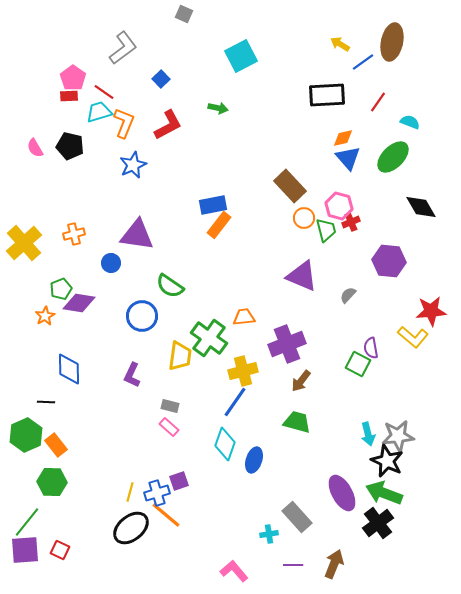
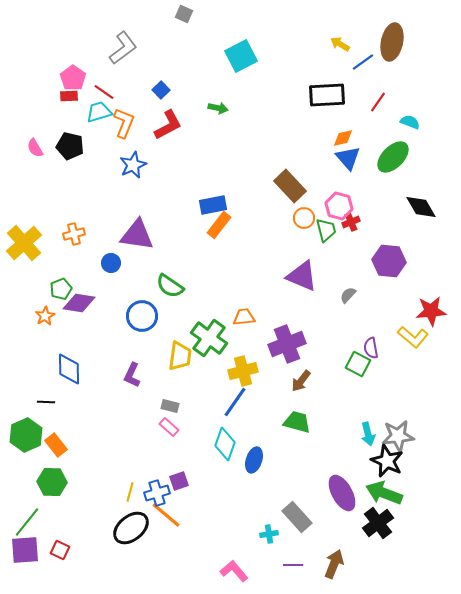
blue square at (161, 79): moved 11 px down
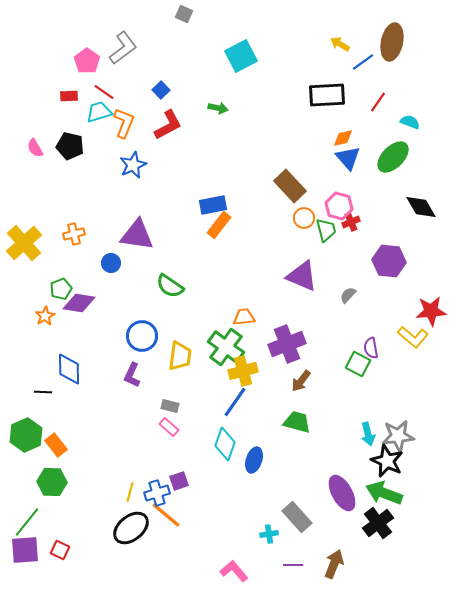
pink pentagon at (73, 78): moved 14 px right, 17 px up
blue circle at (142, 316): moved 20 px down
green cross at (209, 338): moved 17 px right, 9 px down
black line at (46, 402): moved 3 px left, 10 px up
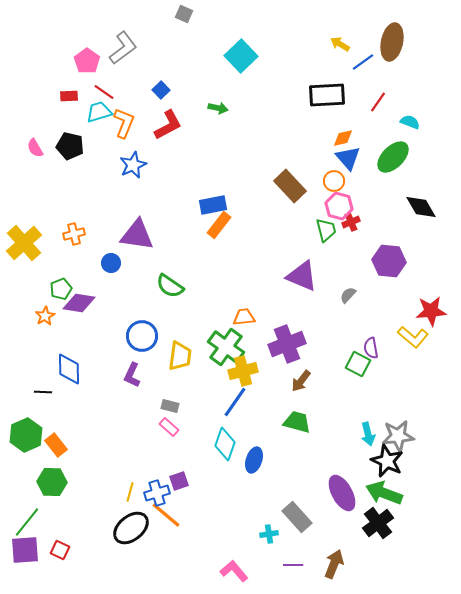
cyan square at (241, 56): rotated 16 degrees counterclockwise
orange circle at (304, 218): moved 30 px right, 37 px up
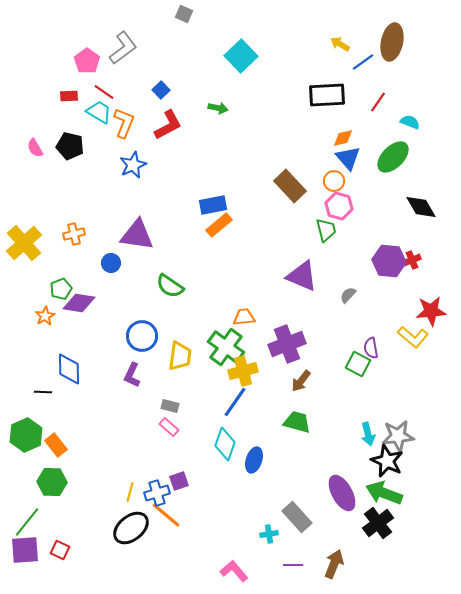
cyan trapezoid at (99, 112): rotated 48 degrees clockwise
red cross at (351, 222): moved 61 px right, 38 px down
orange rectangle at (219, 225): rotated 12 degrees clockwise
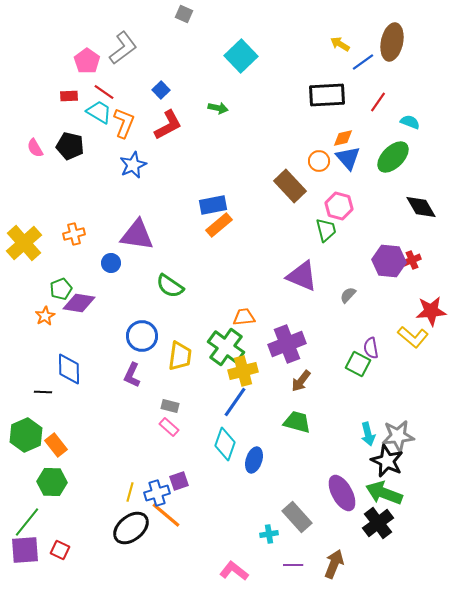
orange circle at (334, 181): moved 15 px left, 20 px up
pink L-shape at (234, 571): rotated 12 degrees counterclockwise
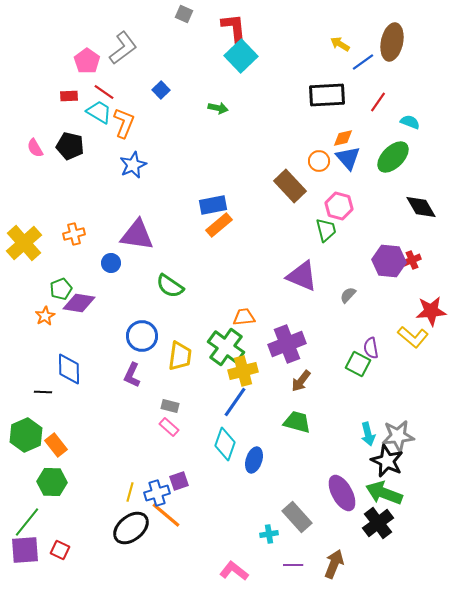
red L-shape at (168, 125): moved 66 px right, 97 px up; rotated 68 degrees counterclockwise
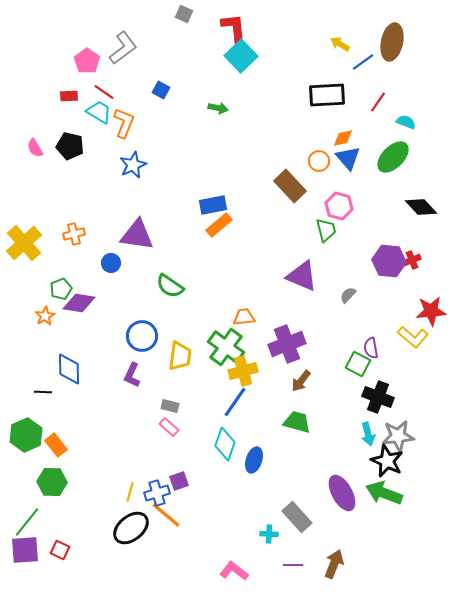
blue square at (161, 90): rotated 18 degrees counterclockwise
cyan semicircle at (410, 122): moved 4 px left
black diamond at (421, 207): rotated 12 degrees counterclockwise
black cross at (378, 523): moved 126 px up; rotated 32 degrees counterclockwise
cyan cross at (269, 534): rotated 12 degrees clockwise
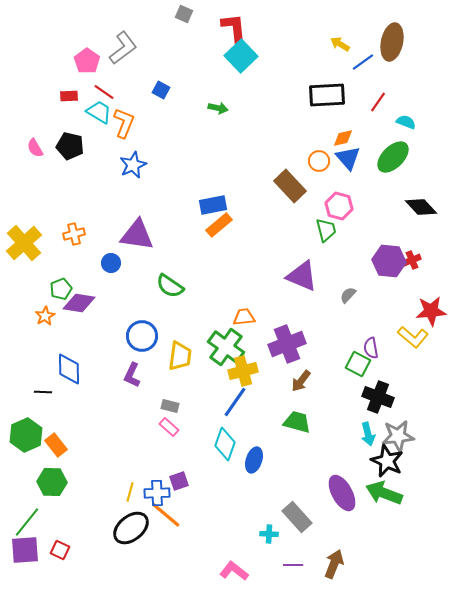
blue cross at (157, 493): rotated 15 degrees clockwise
